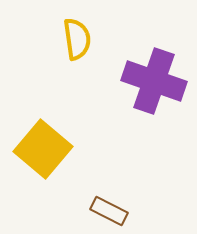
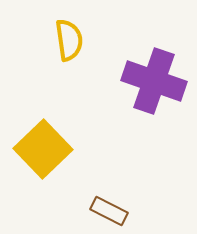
yellow semicircle: moved 8 px left, 1 px down
yellow square: rotated 6 degrees clockwise
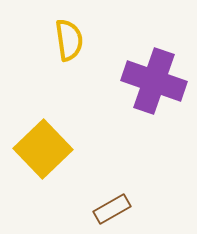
brown rectangle: moved 3 px right, 2 px up; rotated 57 degrees counterclockwise
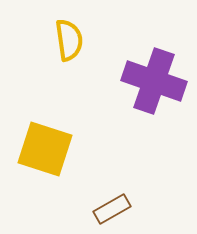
yellow square: moved 2 px right; rotated 28 degrees counterclockwise
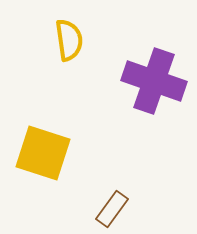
yellow square: moved 2 px left, 4 px down
brown rectangle: rotated 24 degrees counterclockwise
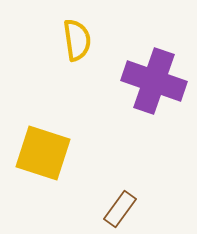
yellow semicircle: moved 8 px right
brown rectangle: moved 8 px right
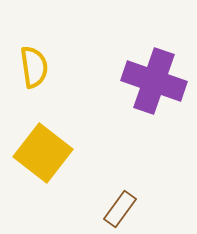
yellow semicircle: moved 43 px left, 27 px down
yellow square: rotated 20 degrees clockwise
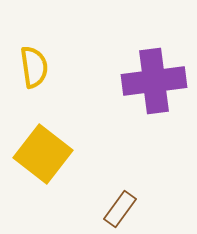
purple cross: rotated 26 degrees counterclockwise
yellow square: moved 1 px down
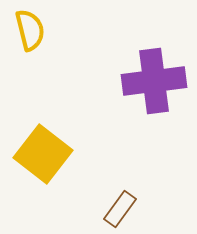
yellow semicircle: moved 4 px left, 37 px up; rotated 6 degrees counterclockwise
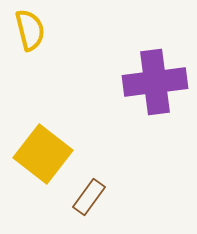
purple cross: moved 1 px right, 1 px down
brown rectangle: moved 31 px left, 12 px up
